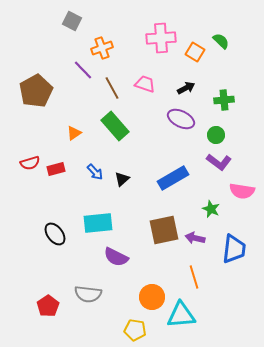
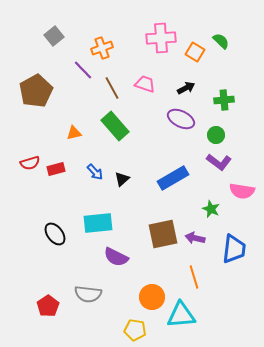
gray square: moved 18 px left, 15 px down; rotated 24 degrees clockwise
orange triangle: rotated 21 degrees clockwise
brown square: moved 1 px left, 4 px down
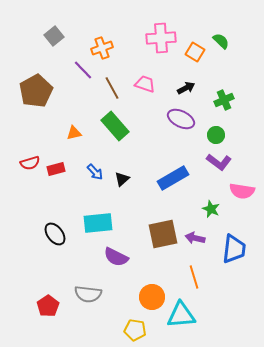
green cross: rotated 18 degrees counterclockwise
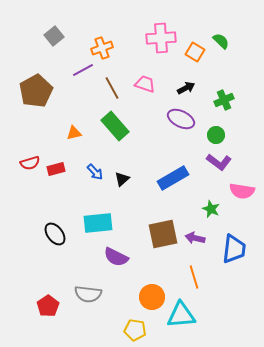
purple line: rotated 75 degrees counterclockwise
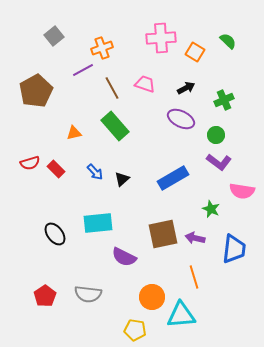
green semicircle: moved 7 px right
red rectangle: rotated 60 degrees clockwise
purple semicircle: moved 8 px right
red pentagon: moved 3 px left, 10 px up
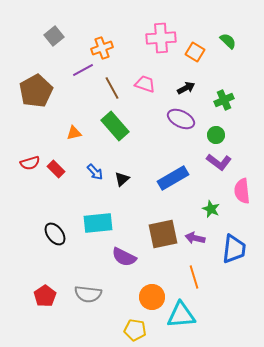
pink semicircle: rotated 75 degrees clockwise
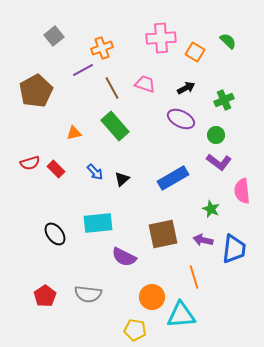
purple arrow: moved 8 px right, 2 px down
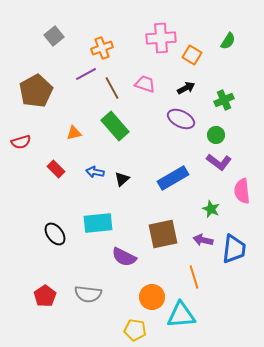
green semicircle: rotated 78 degrees clockwise
orange square: moved 3 px left, 3 px down
purple line: moved 3 px right, 4 px down
red semicircle: moved 9 px left, 21 px up
blue arrow: rotated 144 degrees clockwise
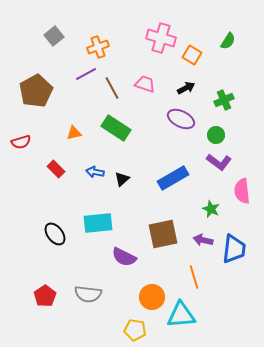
pink cross: rotated 20 degrees clockwise
orange cross: moved 4 px left, 1 px up
green rectangle: moved 1 px right, 2 px down; rotated 16 degrees counterclockwise
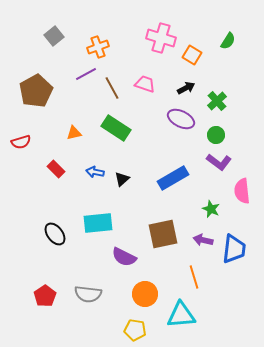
green cross: moved 7 px left, 1 px down; rotated 18 degrees counterclockwise
orange circle: moved 7 px left, 3 px up
